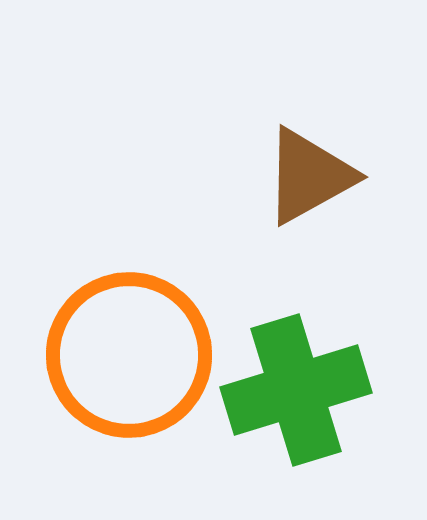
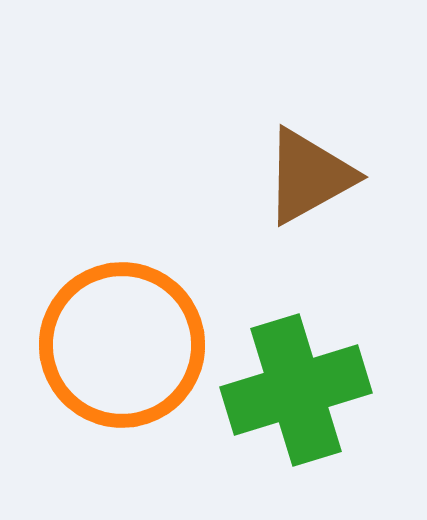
orange circle: moved 7 px left, 10 px up
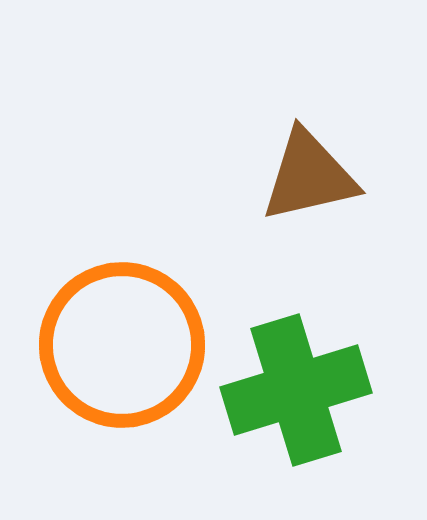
brown triangle: rotated 16 degrees clockwise
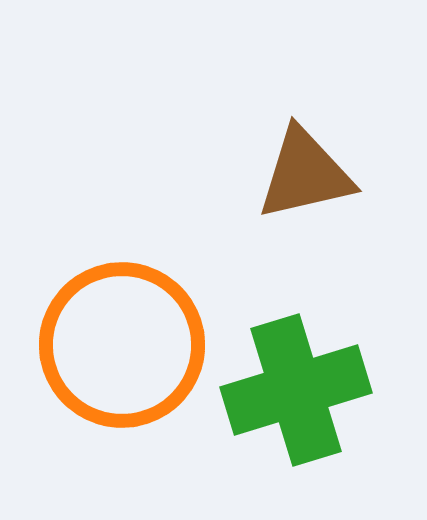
brown triangle: moved 4 px left, 2 px up
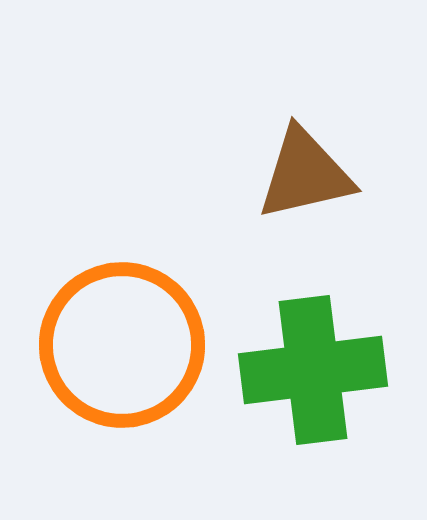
green cross: moved 17 px right, 20 px up; rotated 10 degrees clockwise
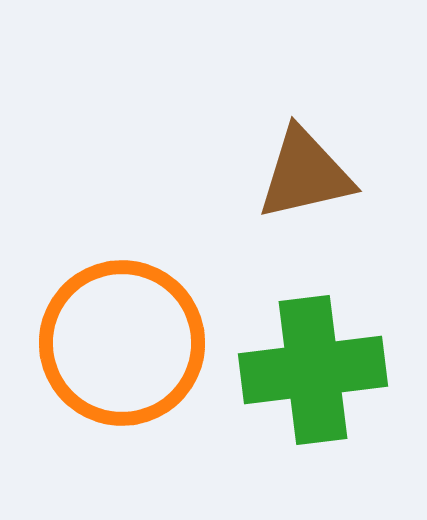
orange circle: moved 2 px up
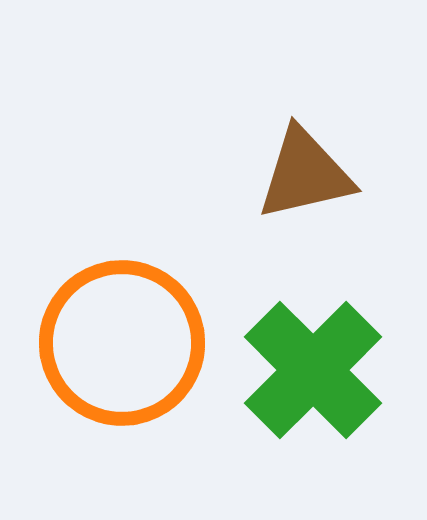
green cross: rotated 38 degrees counterclockwise
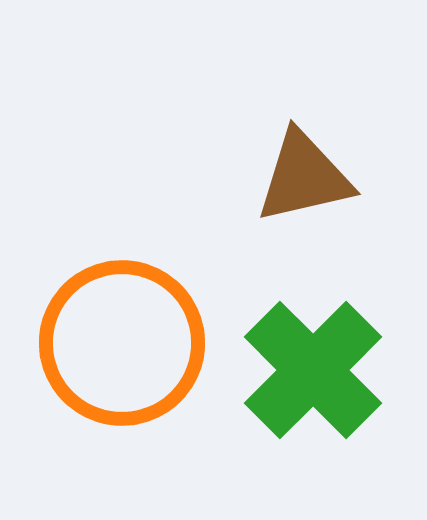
brown triangle: moved 1 px left, 3 px down
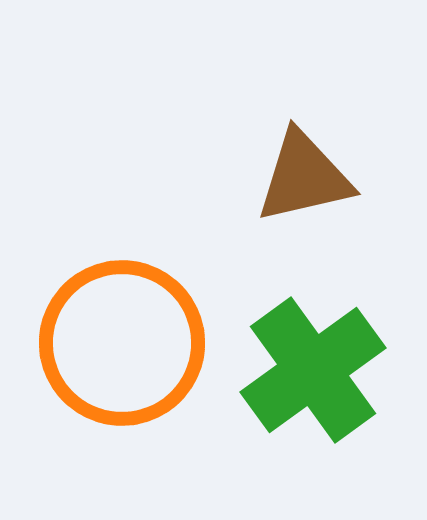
green cross: rotated 9 degrees clockwise
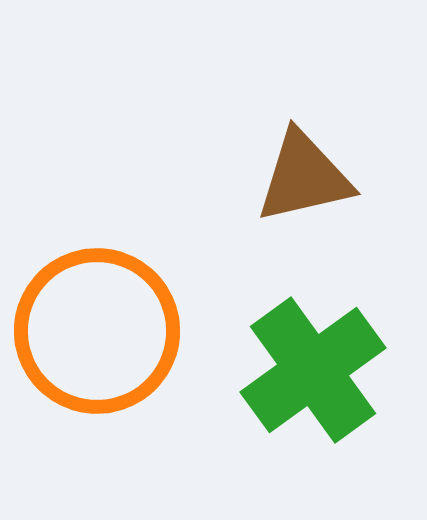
orange circle: moved 25 px left, 12 px up
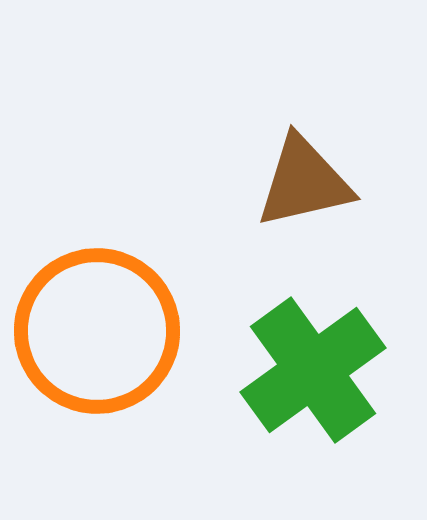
brown triangle: moved 5 px down
